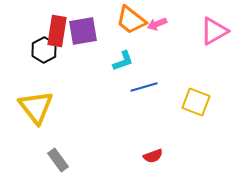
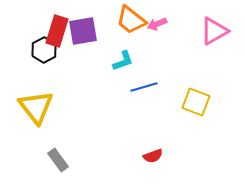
red rectangle: rotated 8 degrees clockwise
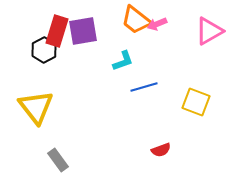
orange trapezoid: moved 5 px right
pink triangle: moved 5 px left
red semicircle: moved 8 px right, 6 px up
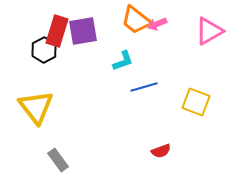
red semicircle: moved 1 px down
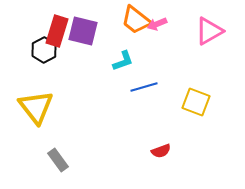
purple square: rotated 24 degrees clockwise
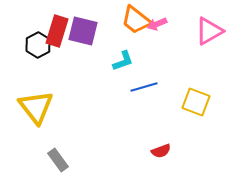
black hexagon: moved 6 px left, 5 px up
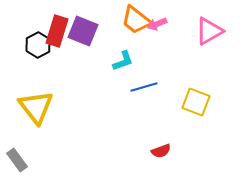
purple square: rotated 8 degrees clockwise
gray rectangle: moved 41 px left
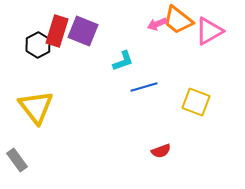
orange trapezoid: moved 42 px right
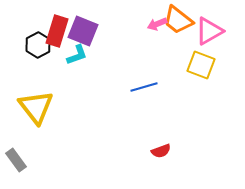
cyan L-shape: moved 46 px left, 6 px up
yellow square: moved 5 px right, 37 px up
gray rectangle: moved 1 px left
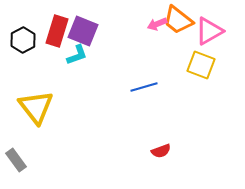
black hexagon: moved 15 px left, 5 px up
